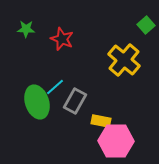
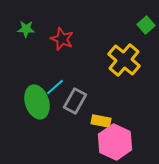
pink hexagon: moved 1 px left, 1 px down; rotated 24 degrees clockwise
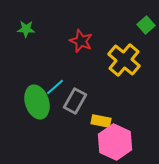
red star: moved 19 px right, 2 px down
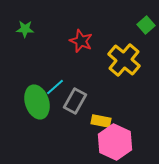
green star: moved 1 px left
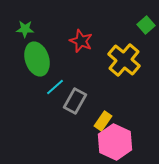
green ellipse: moved 43 px up
yellow rectangle: moved 2 px right; rotated 66 degrees counterclockwise
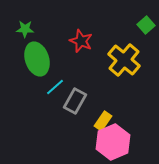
pink hexagon: moved 2 px left; rotated 12 degrees clockwise
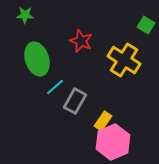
green square: rotated 18 degrees counterclockwise
green star: moved 14 px up
yellow cross: rotated 8 degrees counterclockwise
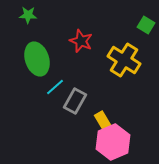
green star: moved 3 px right
yellow rectangle: rotated 66 degrees counterclockwise
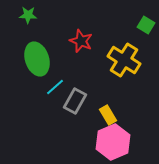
yellow rectangle: moved 5 px right, 6 px up
